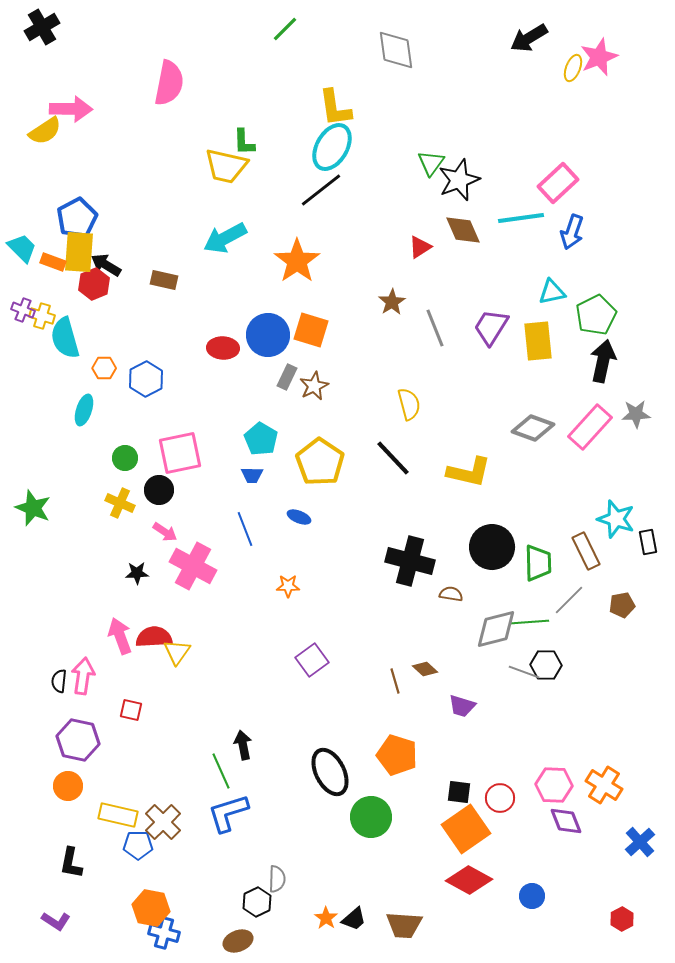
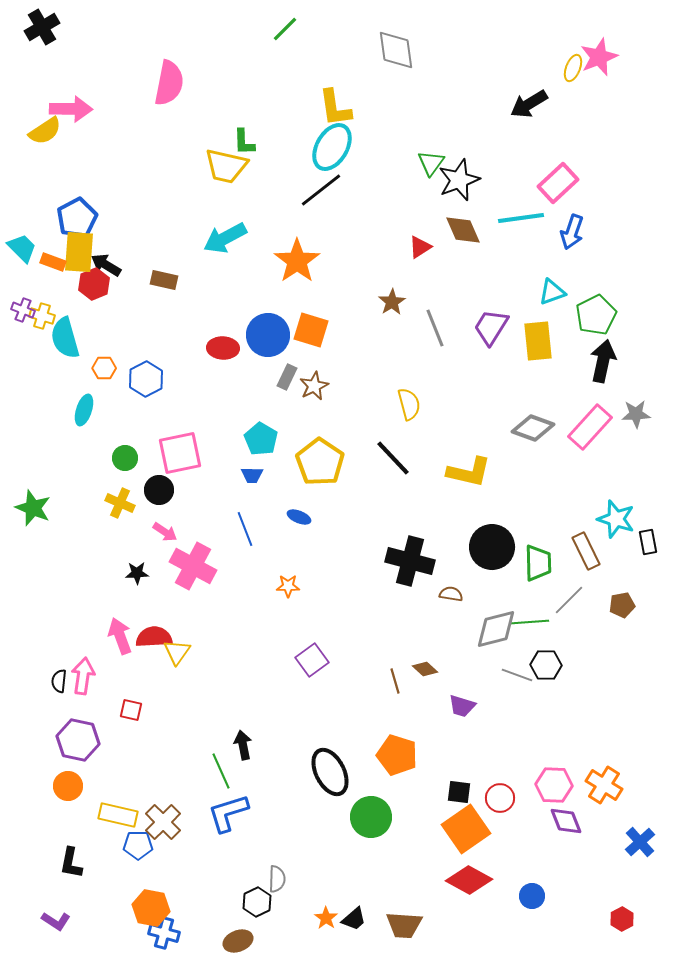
black arrow at (529, 38): moved 66 px down
cyan triangle at (552, 292): rotated 8 degrees counterclockwise
gray line at (524, 672): moved 7 px left, 3 px down
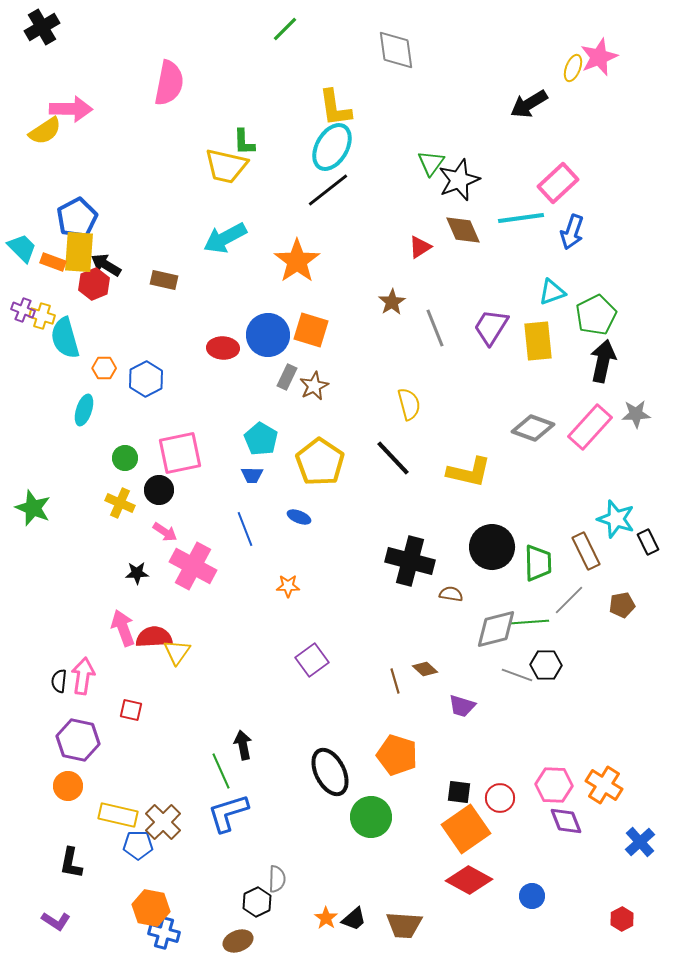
black line at (321, 190): moved 7 px right
black rectangle at (648, 542): rotated 15 degrees counterclockwise
pink arrow at (120, 636): moved 3 px right, 8 px up
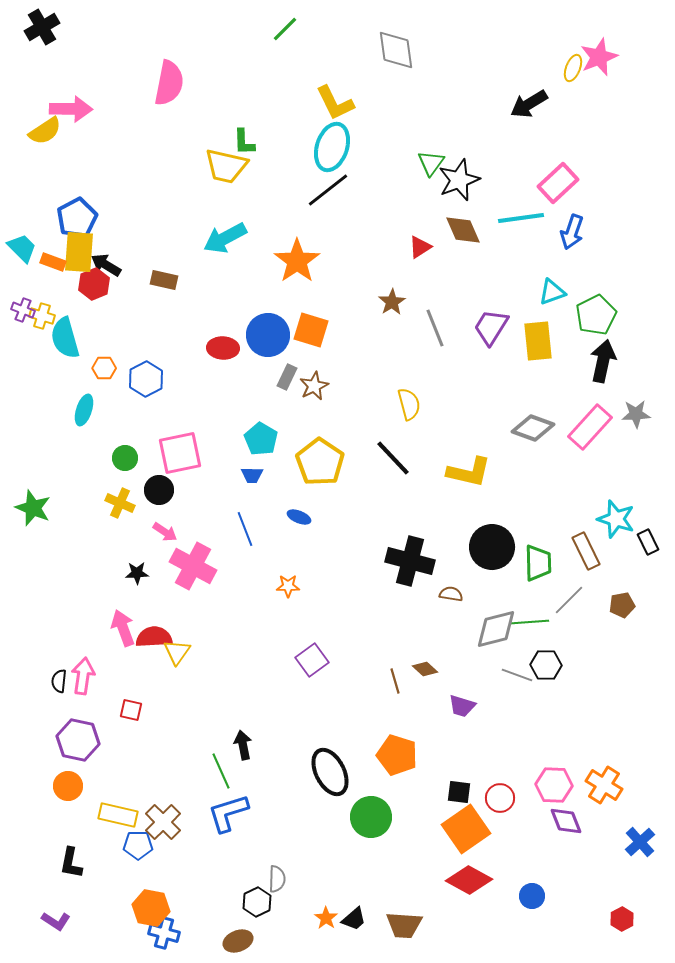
yellow L-shape at (335, 108): moved 5 px up; rotated 18 degrees counterclockwise
cyan ellipse at (332, 147): rotated 12 degrees counterclockwise
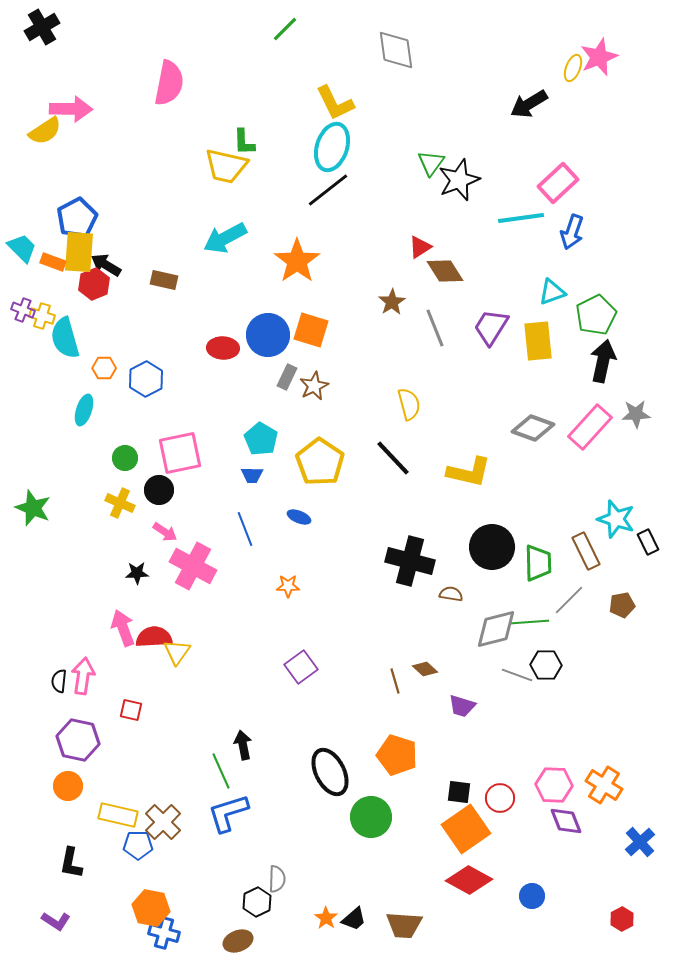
brown diamond at (463, 230): moved 18 px left, 41 px down; rotated 9 degrees counterclockwise
purple square at (312, 660): moved 11 px left, 7 px down
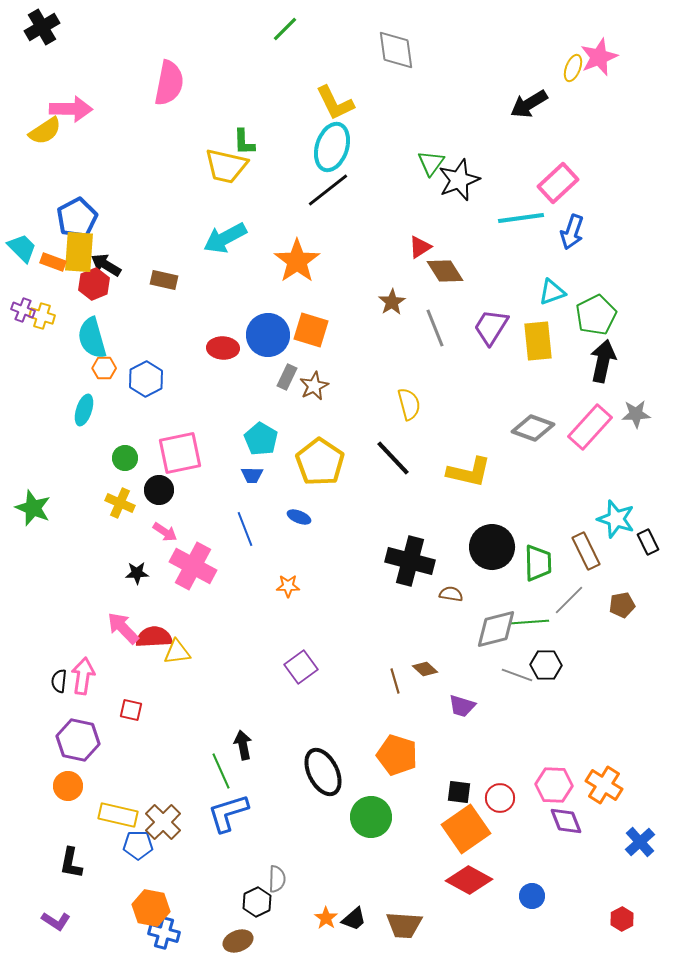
cyan semicircle at (65, 338): moved 27 px right
pink arrow at (123, 628): rotated 24 degrees counterclockwise
yellow triangle at (177, 652): rotated 48 degrees clockwise
black ellipse at (330, 772): moved 7 px left
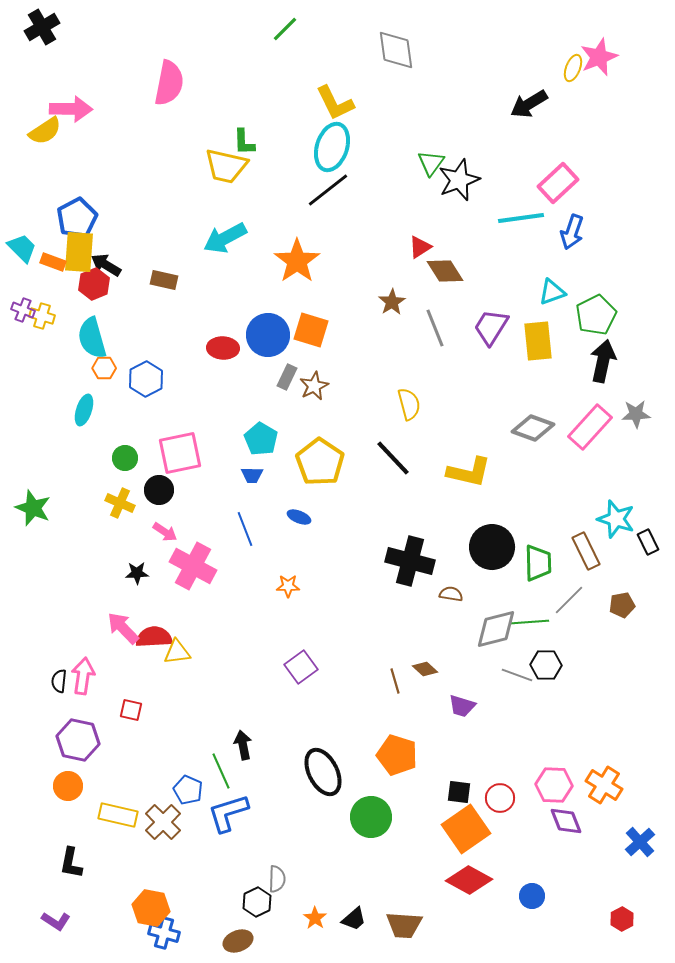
blue pentagon at (138, 845): moved 50 px right, 55 px up; rotated 24 degrees clockwise
orange star at (326, 918): moved 11 px left
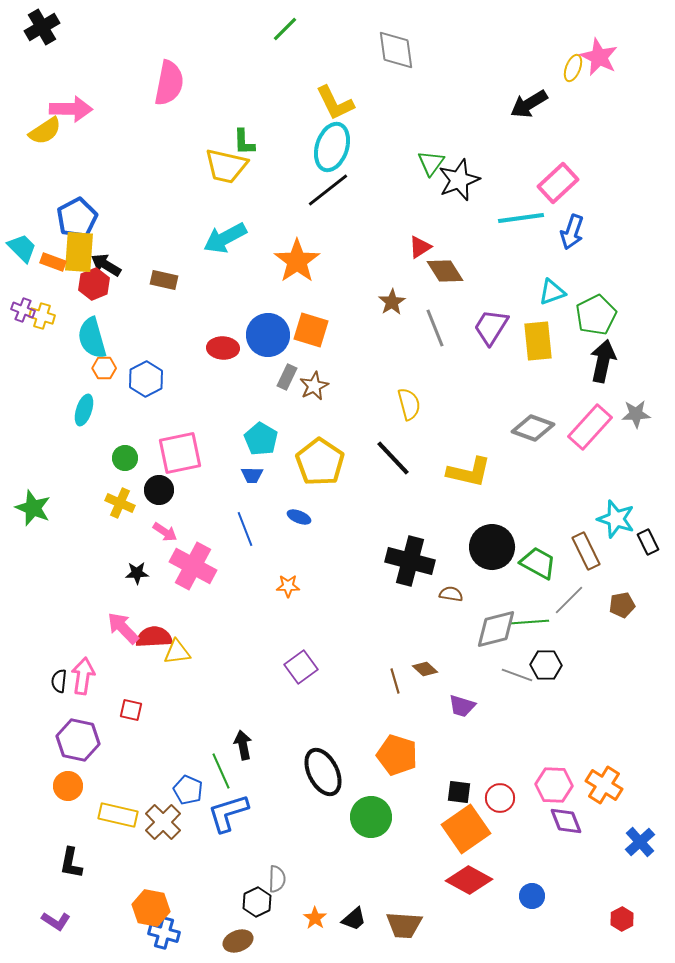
pink star at (599, 57): rotated 24 degrees counterclockwise
green trapezoid at (538, 563): rotated 60 degrees counterclockwise
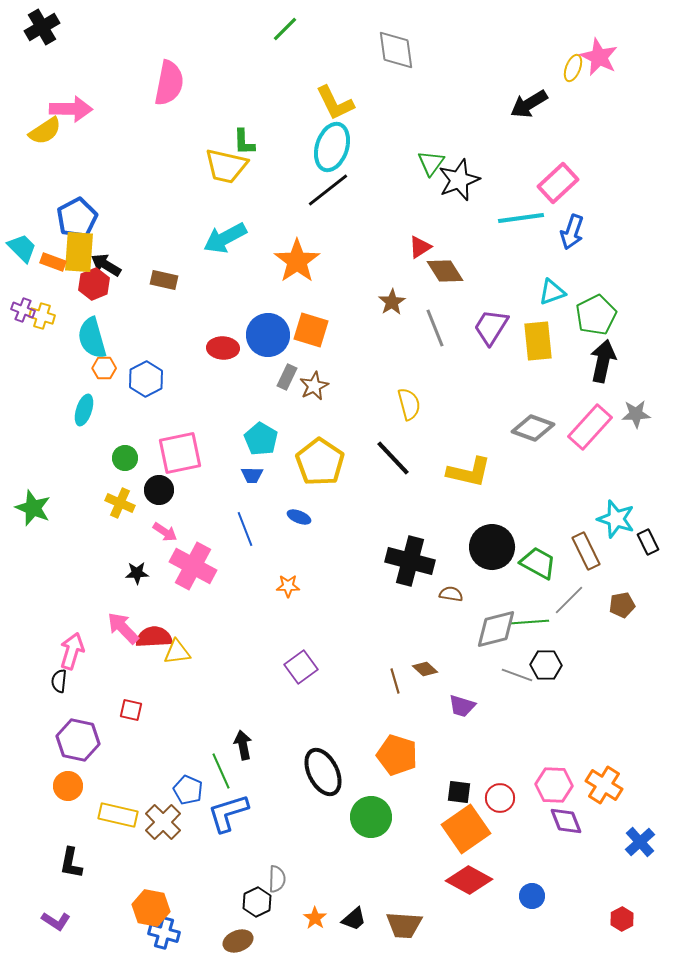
pink arrow at (83, 676): moved 11 px left, 25 px up; rotated 9 degrees clockwise
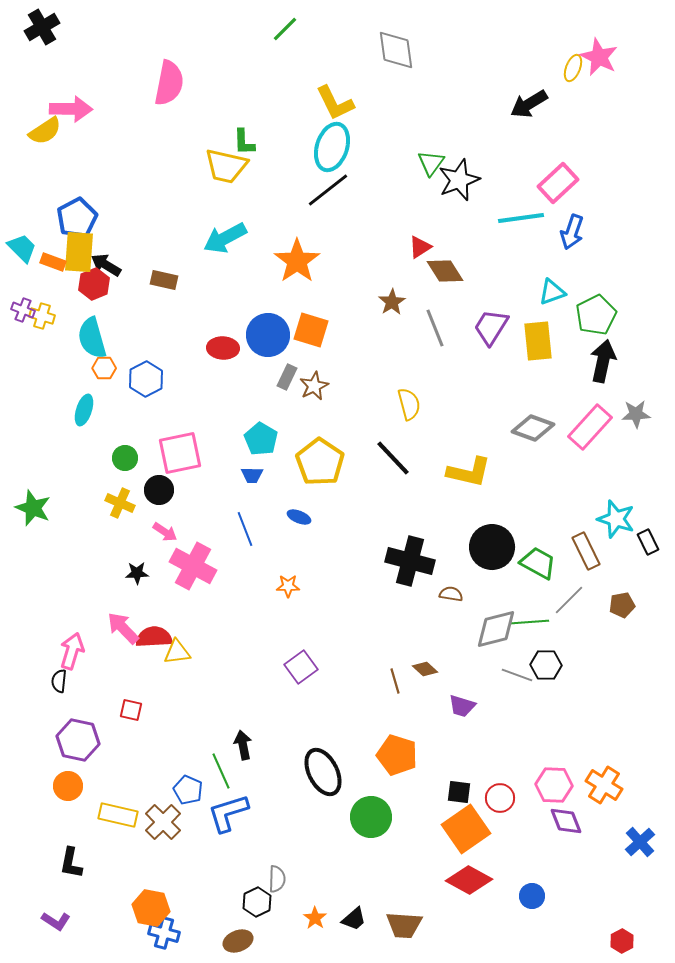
red hexagon at (622, 919): moved 22 px down
